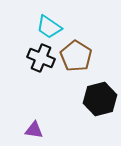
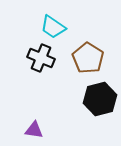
cyan trapezoid: moved 4 px right
brown pentagon: moved 12 px right, 2 px down
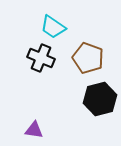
brown pentagon: rotated 12 degrees counterclockwise
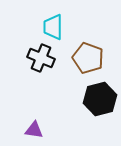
cyan trapezoid: rotated 56 degrees clockwise
